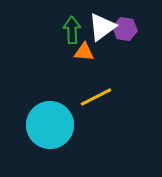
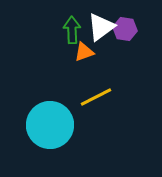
white triangle: moved 1 px left
orange triangle: rotated 25 degrees counterclockwise
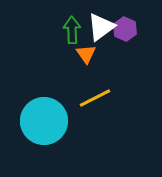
purple hexagon: rotated 15 degrees clockwise
orange triangle: moved 2 px right, 2 px down; rotated 45 degrees counterclockwise
yellow line: moved 1 px left, 1 px down
cyan circle: moved 6 px left, 4 px up
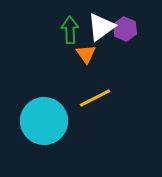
green arrow: moved 2 px left
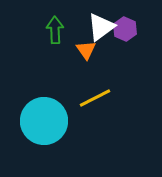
green arrow: moved 15 px left
orange triangle: moved 4 px up
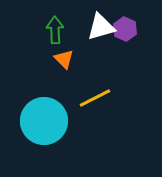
white triangle: rotated 20 degrees clockwise
orange triangle: moved 22 px left, 9 px down; rotated 10 degrees counterclockwise
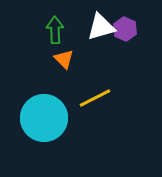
cyan circle: moved 3 px up
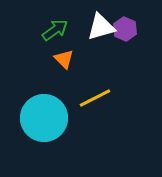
green arrow: rotated 56 degrees clockwise
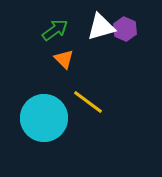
yellow line: moved 7 px left, 4 px down; rotated 64 degrees clockwise
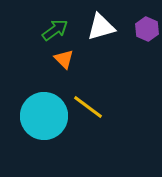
purple hexagon: moved 22 px right
yellow line: moved 5 px down
cyan circle: moved 2 px up
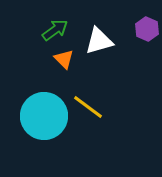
white triangle: moved 2 px left, 14 px down
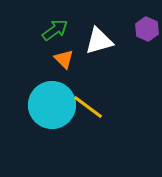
cyan circle: moved 8 px right, 11 px up
